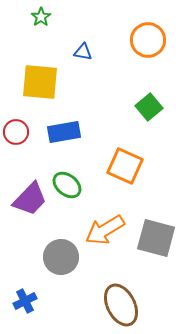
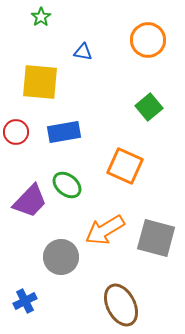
purple trapezoid: moved 2 px down
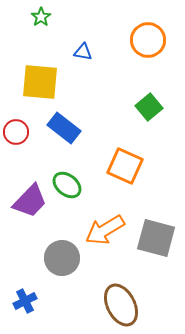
blue rectangle: moved 4 px up; rotated 48 degrees clockwise
gray circle: moved 1 px right, 1 px down
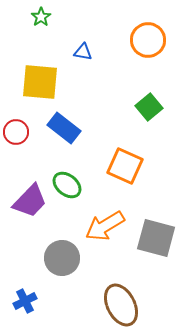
orange arrow: moved 4 px up
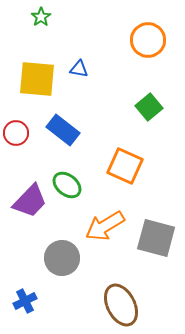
blue triangle: moved 4 px left, 17 px down
yellow square: moved 3 px left, 3 px up
blue rectangle: moved 1 px left, 2 px down
red circle: moved 1 px down
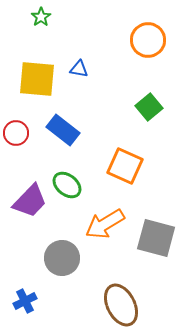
orange arrow: moved 2 px up
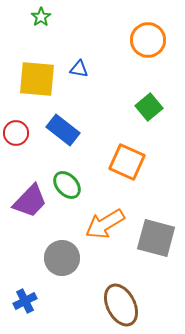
orange square: moved 2 px right, 4 px up
green ellipse: rotated 8 degrees clockwise
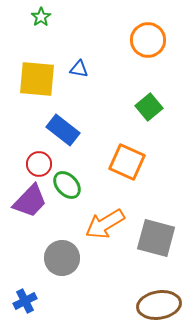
red circle: moved 23 px right, 31 px down
brown ellipse: moved 38 px right; rotated 72 degrees counterclockwise
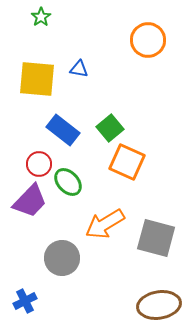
green square: moved 39 px left, 21 px down
green ellipse: moved 1 px right, 3 px up
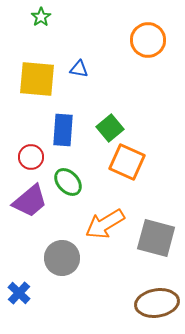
blue rectangle: rotated 56 degrees clockwise
red circle: moved 8 px left, 7 px up
purple trapezoid: rotated 6 degrees clockwise
blue cross: moved 6 px left, 8 px up; rotated 20 degrees counterclockwise
brown ellipse: moved 2 px left, 2 px up
